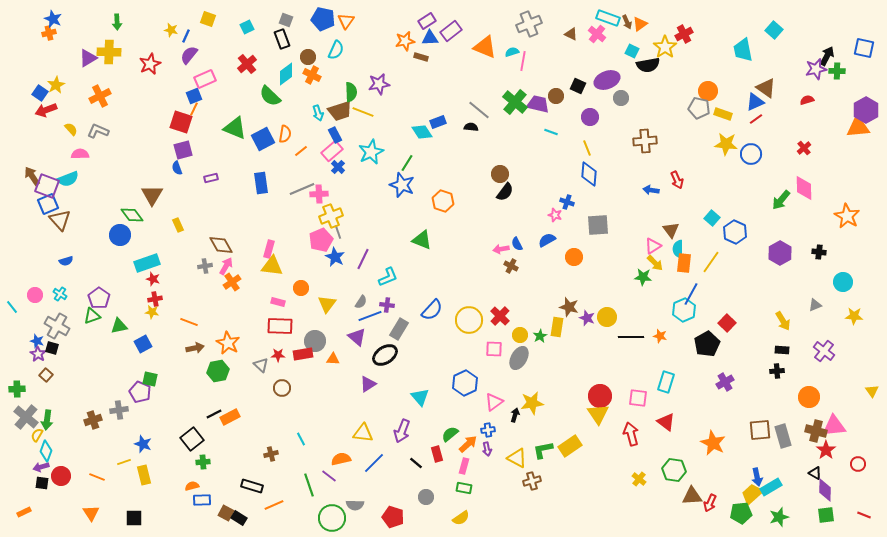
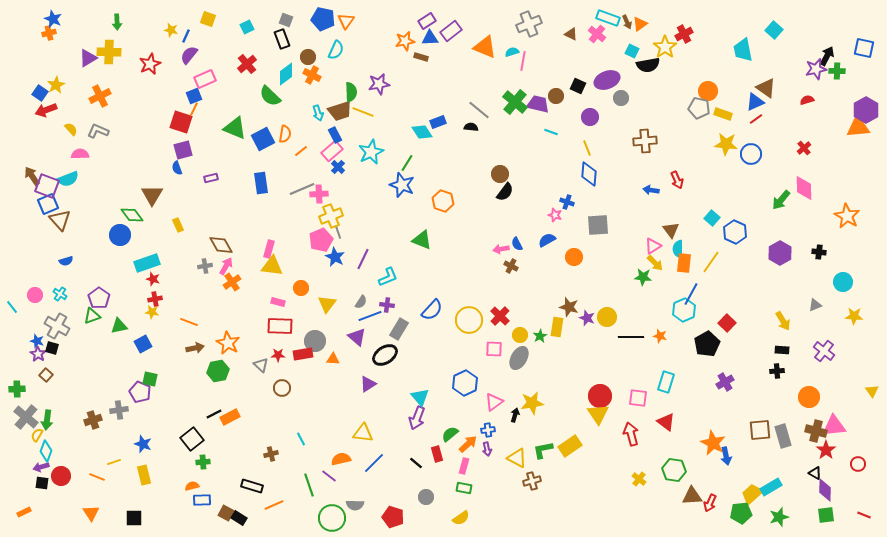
purple arrow at (402, 431): moved 15 px right, 13 px up
yellow line at (124, 462): moved 10 px left
blue arrow at (757, 477): moved 31 px left, 21 px up
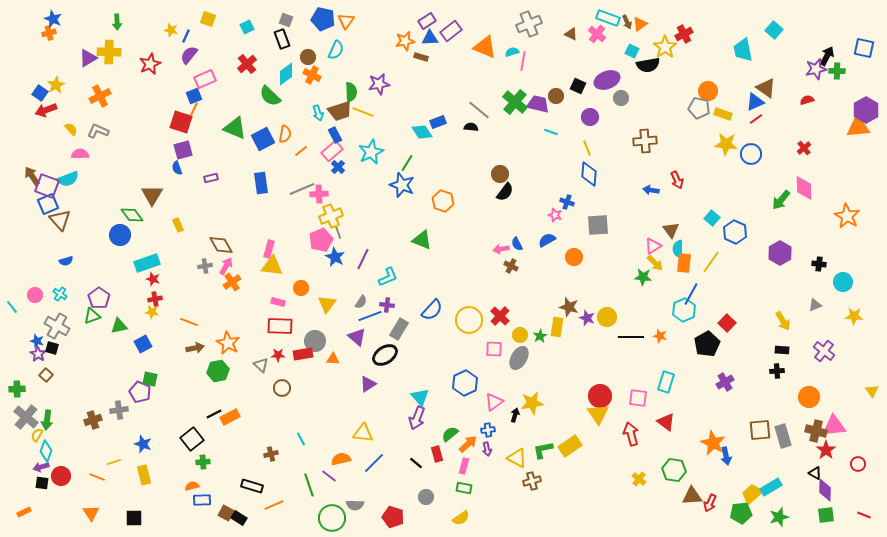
black cross at (819, 252): moved 12 px down
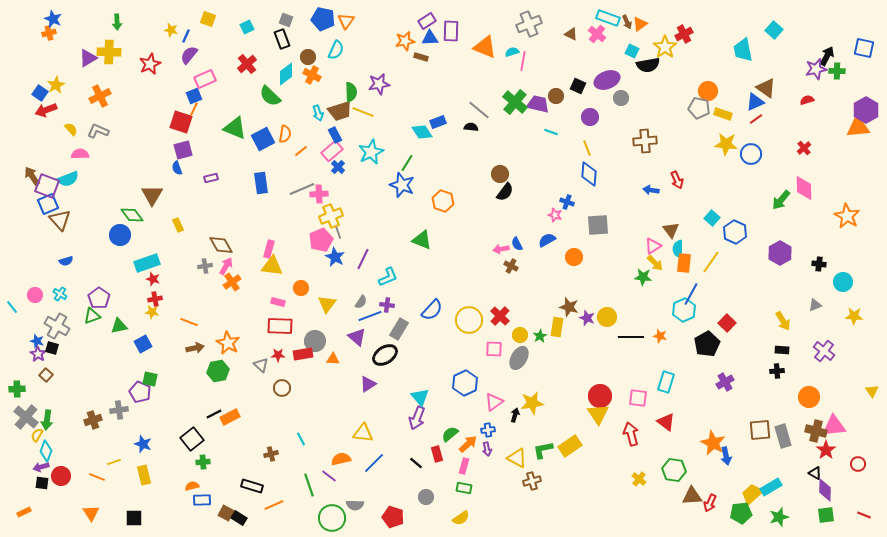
purple rectangle at (451, 31): rotated 50 degrees counterclockwise
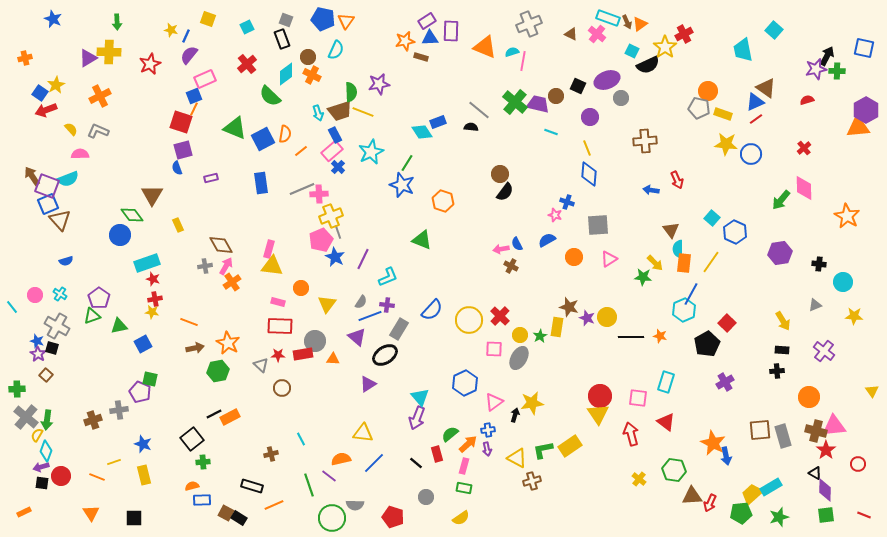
orange cross at (49, 33): moved 24 px left, 25 px down
black semicircle at (648, 65): rotated 15 degrees counterclockwise
pink triangle at (653, 246): moved 44 px left, 13 px down
purple hexagon at (780, 253): rotated 20 degrees clockwise
